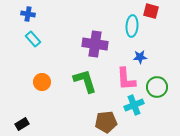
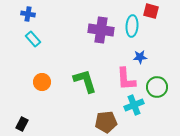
purple cross: moved 6 px right, 14 px up
black rectangle: rotated 32 degrees counterclockwise
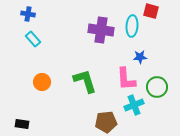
black rectangle: rotated 72 degrees clockwise
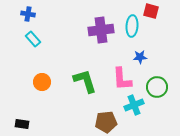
purple cross: rotated 15 degrees counterclockwise
pink L-shape: moved 4 px left
